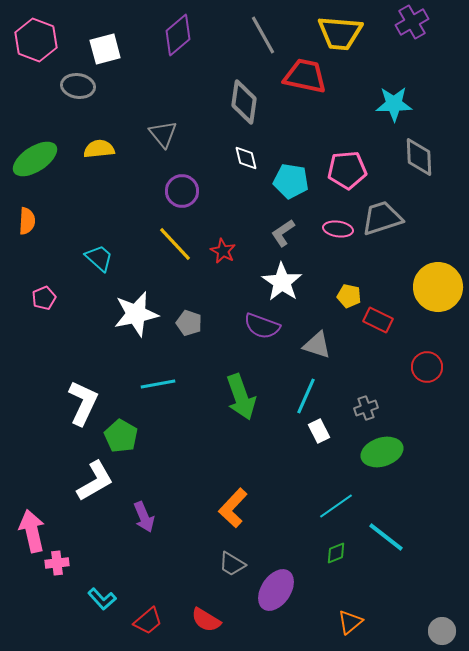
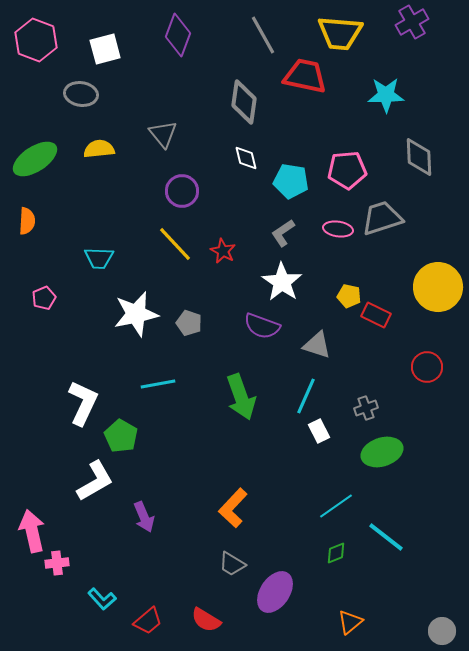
purple diamond at (178, 35): rotated 30 degrees counterclockwise
gray ellipse at (78, 86): moved 3 px right, 8 px down
cyan star at (394, 104): moved 8 px left, 9 px up
cyan trapezoid at (99, 258): rotated 140 degrees clockwise
red rectangle at (378, 320): moved 2 px left, 5 px up
purple ellipse at (276, 590): moved 1 px left, 2 px down
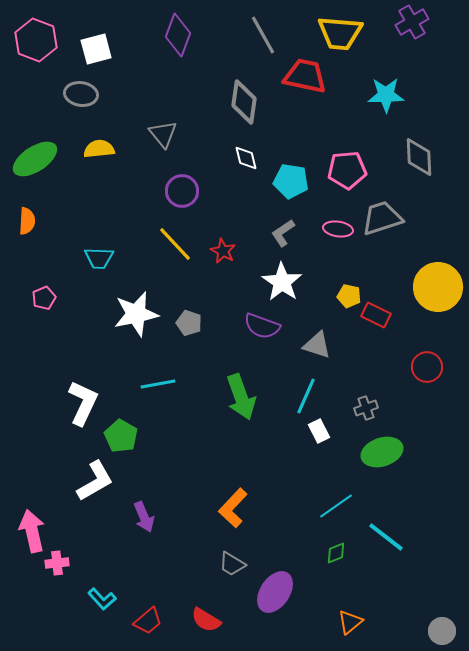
white square at (105, 49): moved 9 px left
